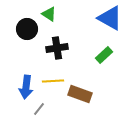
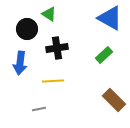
blue arrow: moved 6 px left, 24 px up
brown rectangle: moved 34 px right, 6 px down; rotated 25 degrees clockwise
gray line: rotated 40 degrees clockwise
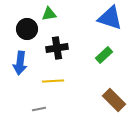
green triangle: rotated 42 degrees counterclockwise
blue triangle: rotated 12 degrees counterclockwise
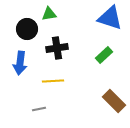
brown rectangle: moved 1 px down
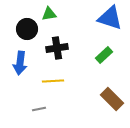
brown rectangle: moved 2 px left, 2 px up
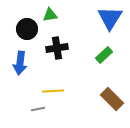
green triangle: moved 1 px right, 1 px down
blue triangle: rotated 44 degrees clockwise
yellow line: moved 10 px down
gray line: moved 1 px left
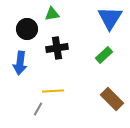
green triangle: moved 2 px right, 1 px up
gray line: rotated 48 degrees counterclockwise
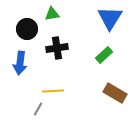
brown rectangle: moved 3 px right, 6 px up; rotated 15 degrees counterclockwise
